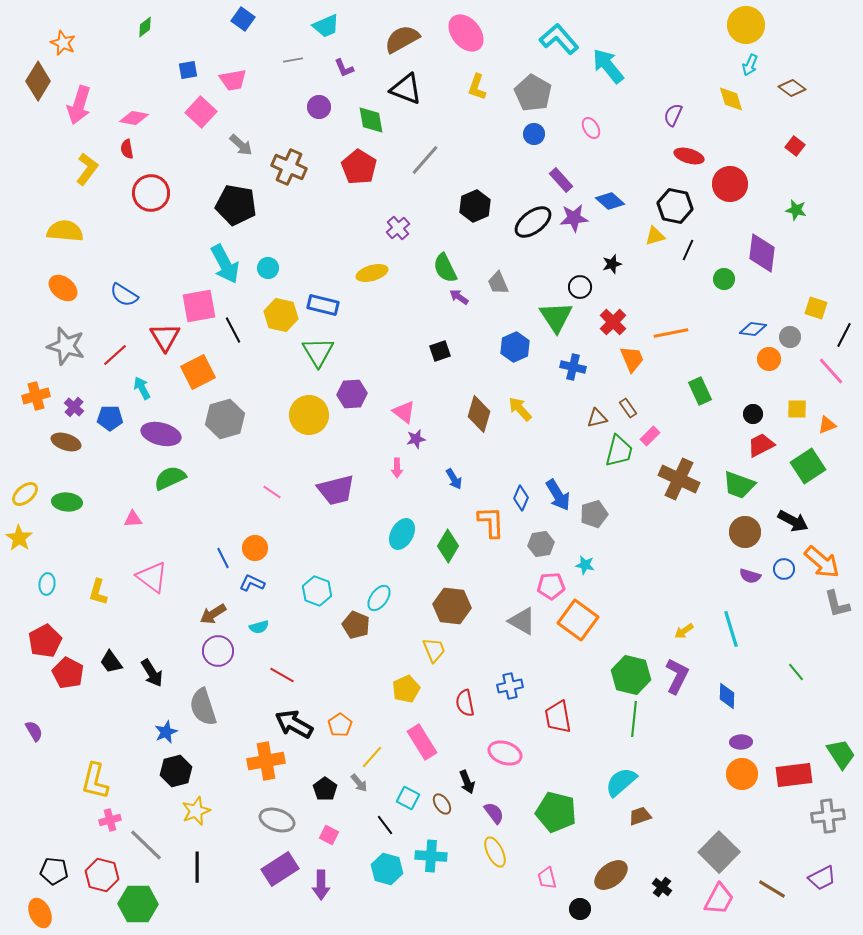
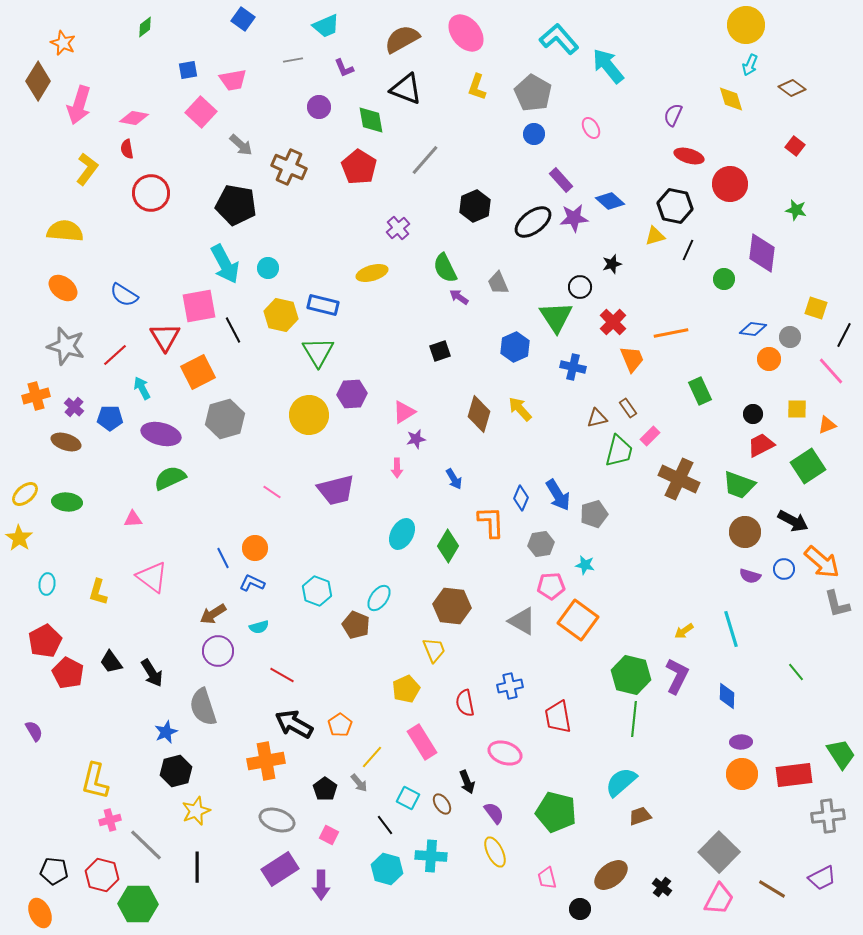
pink triangle at (404, 412): rotated 50 degrees clockwise
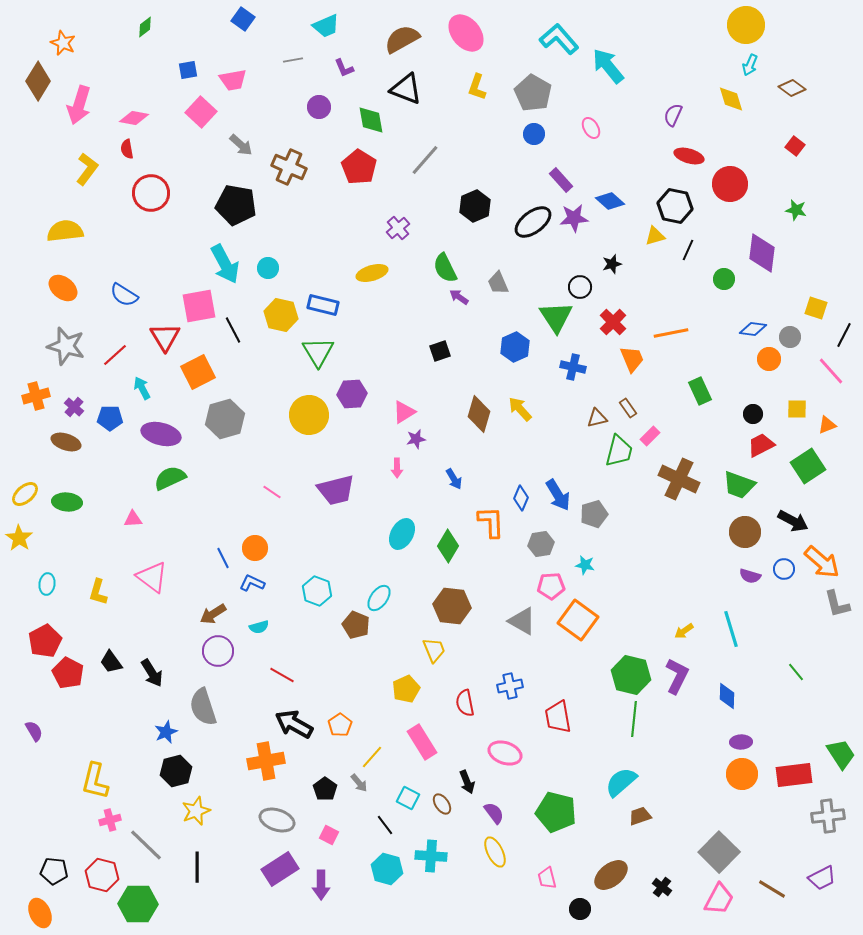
yellow semicircle at (65, 231): rotated 12 degrees counterclockwise
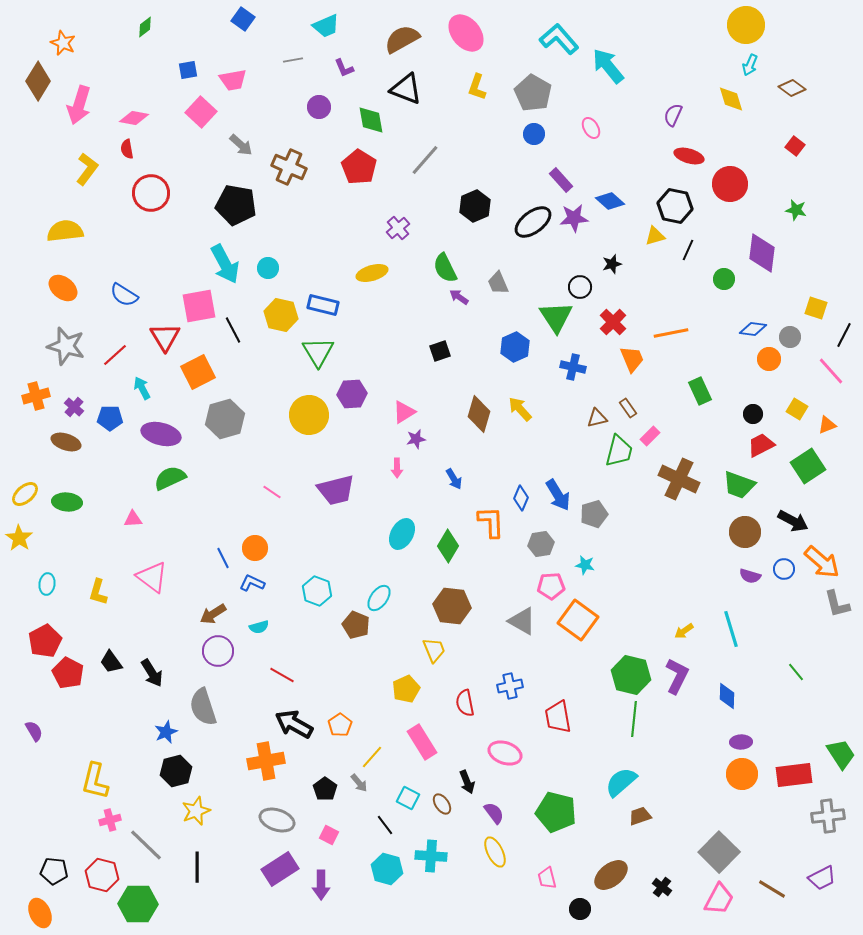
yellow square at (797, 409): rotated 30 degrees clockwise
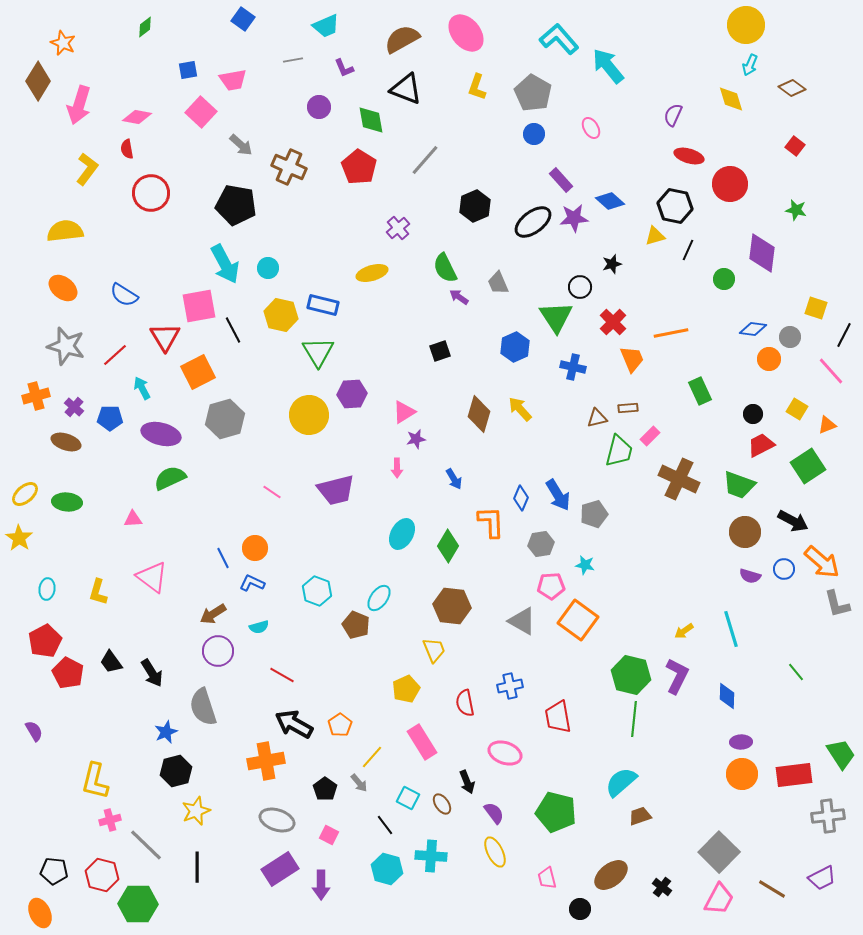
pink diamond at (134, 118): moved 3 px right, 1 px up
brown rectangle at (628, 408): rotated 60 degrees counterclockwise
cyan ellipse at (47, 584): moved 5 px down
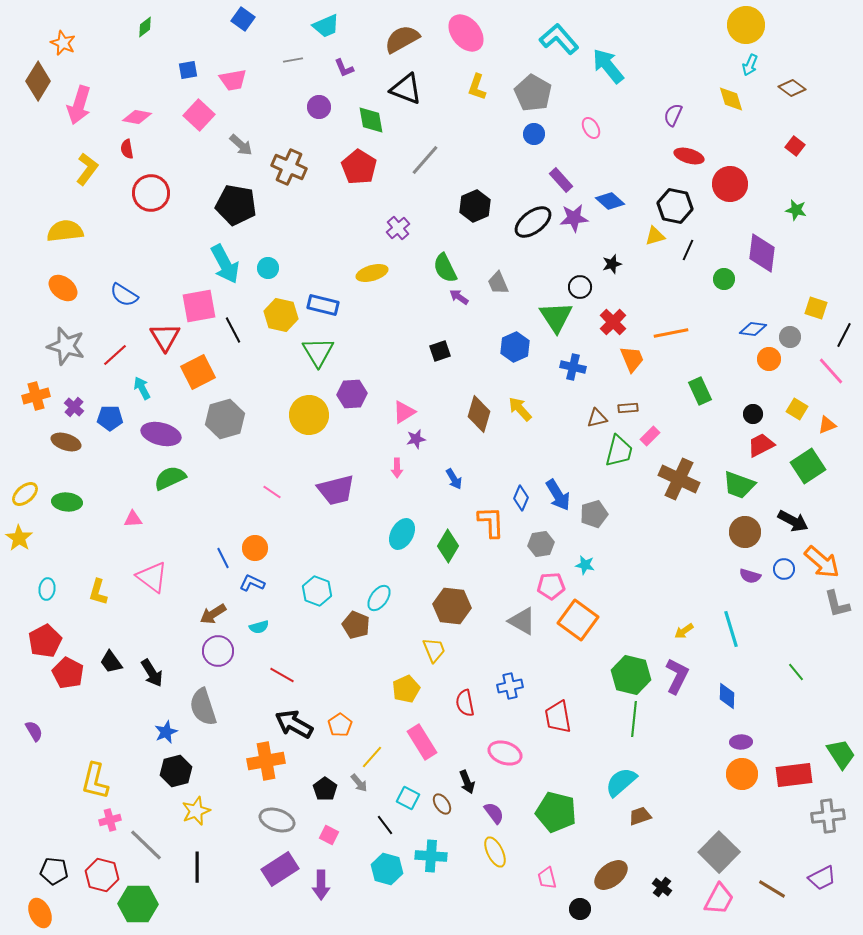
pink square at (201, 112): moved 2 px left, 3 px down
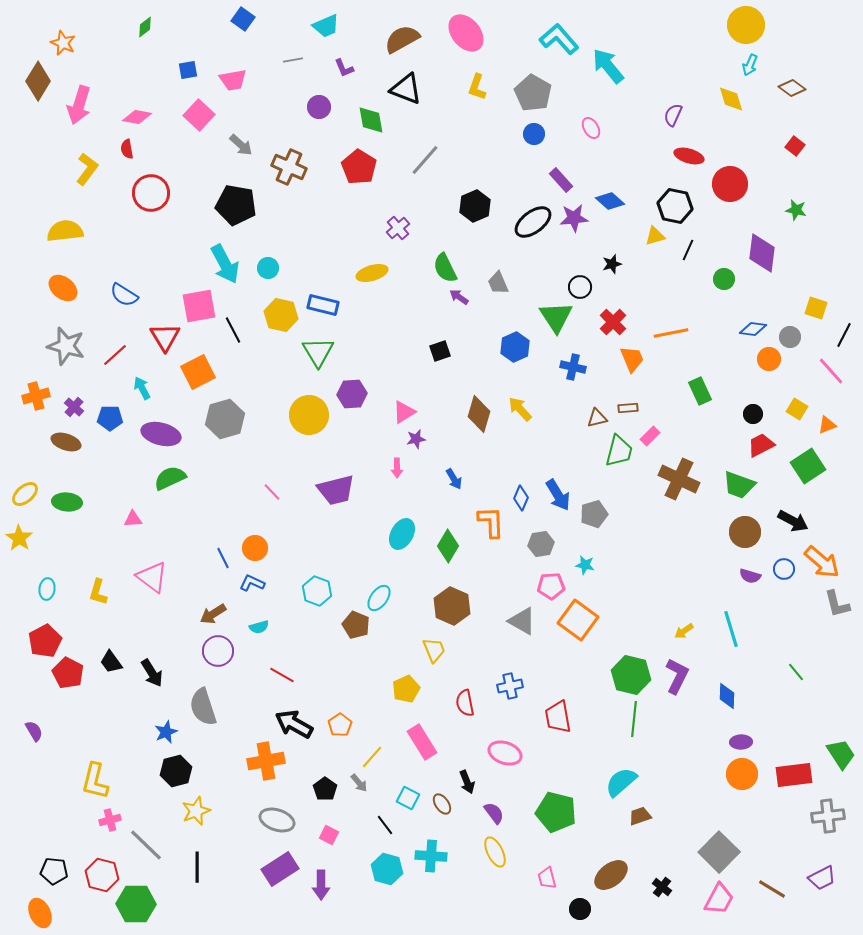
pink line at (272, 492): rotated 12 degrees clockwise
brown hexagon at (452, 606): rotated 18 degrees clockwise
green hexagon at (138, 904): moved 2 px left
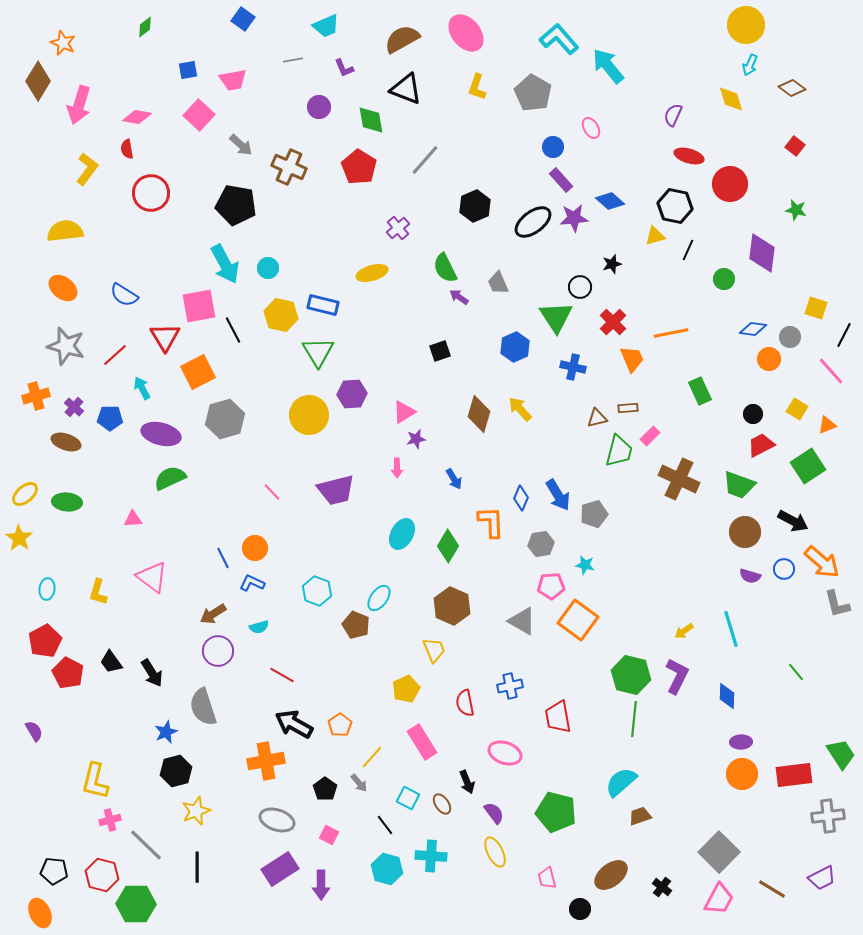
blue circle at (534, 134): moved 19 px right, 13 px down
